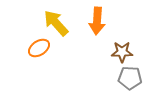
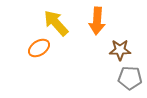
brown star: moved 2 px left, 2 px up
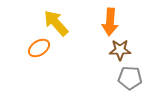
orange arrow: moved 13 px right, 1 px down
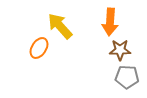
yellow arrow: moved 4 px right, 3 px down
orange ellipse: rotated 25 degrees counterclockwise
gray pentagon: moved 3 px left, 1 px up
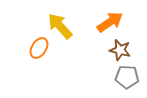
orange arrow: rotated 128 degrees counterclockwise
brown star: rotated 15 degrees clockwise
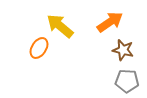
yellow arrow: rotated 8 degrees counterclockwise
brown star: moved 3 px right
gray pentagon: moved 4 px down
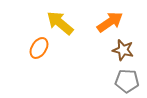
yellow arrow: moved 3 px up
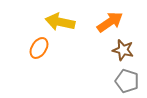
yellow arrow: moved 1 px up; rotated 28 degrees counterclockwise
gray pentagon: rotated 15 degrees clockwise
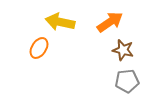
gray pentagon: rotated 25 degrees counterclockwise
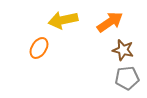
yellow arrow: moved 3 px right, 2 px up; rotated 24 degrees counterclockwise
gray pentagon: moved 3 px up
